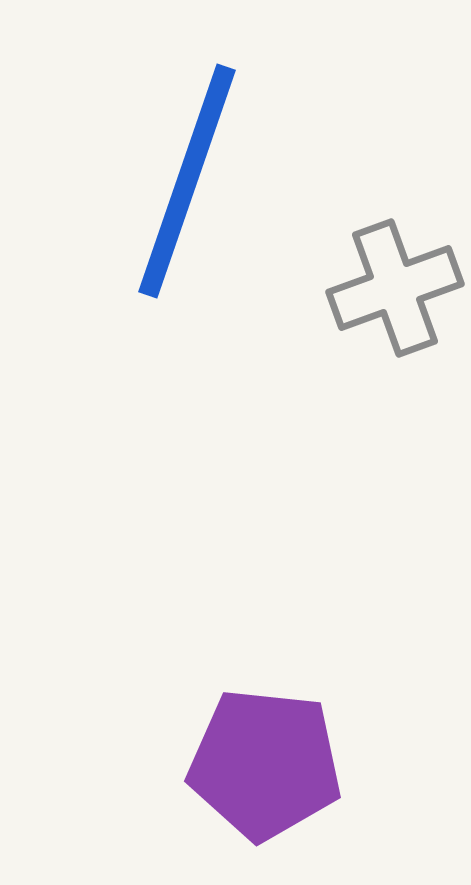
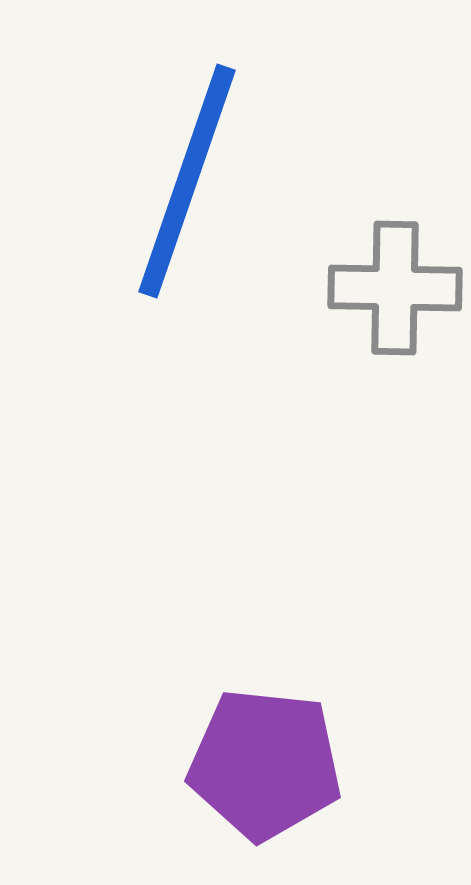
gray cross: rotated 21 degrees clockwise
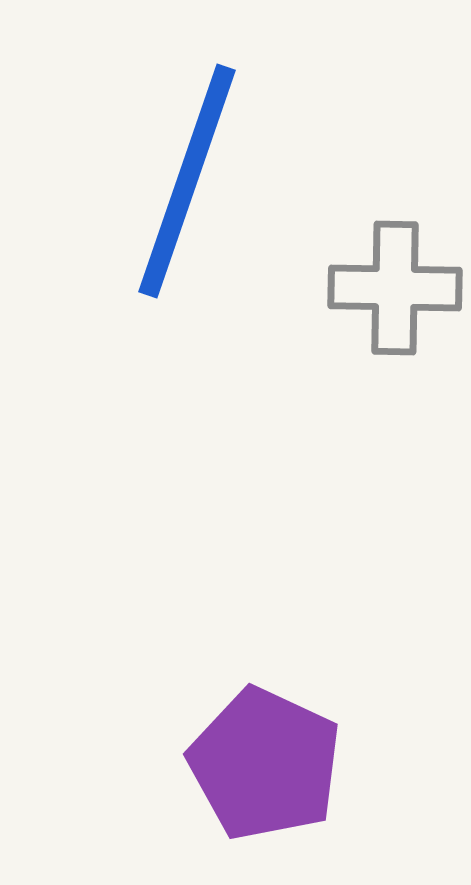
purple pentagon: rotated 19 degrees clockwise
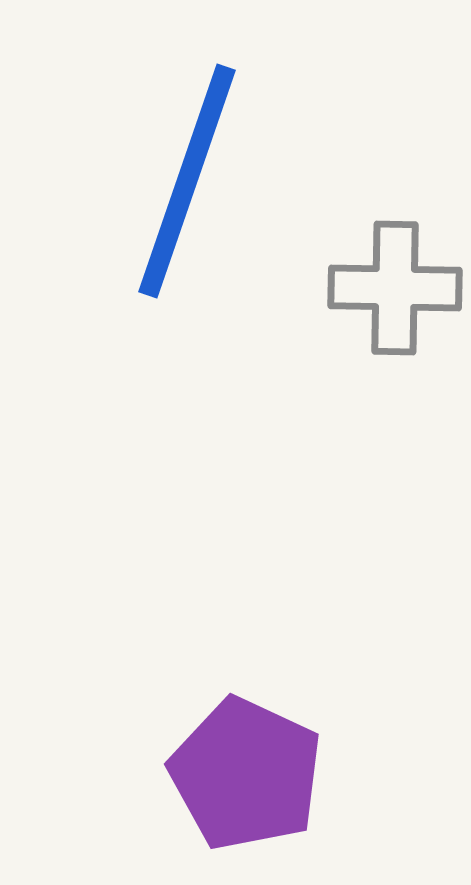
purple pentagon: moved 19 px left, 10 px down
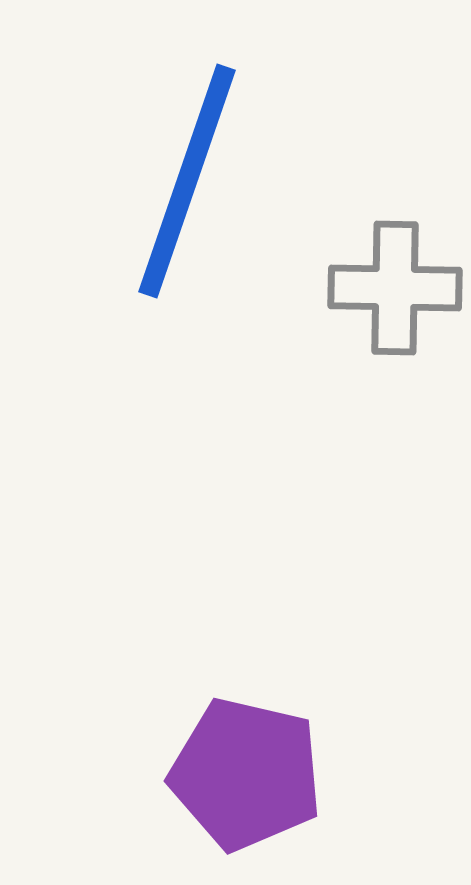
purple pentagon: rotated 12 degrees counterclockwise
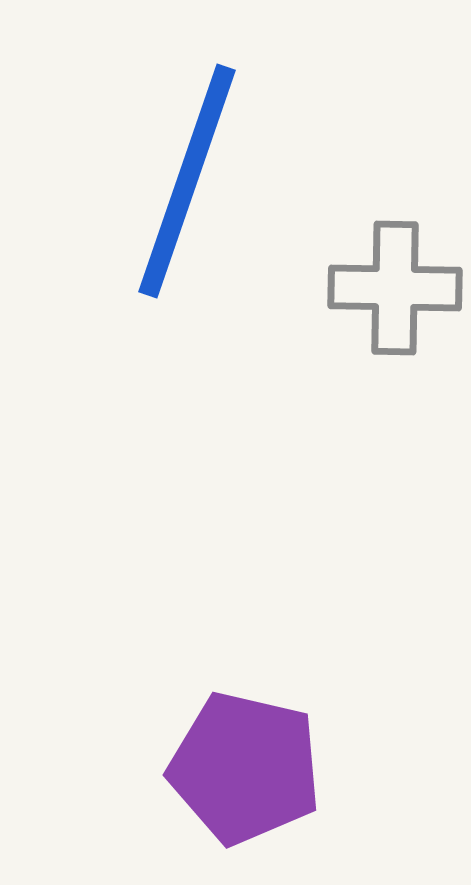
purple pentagon: moved 1 px left, 6 px up
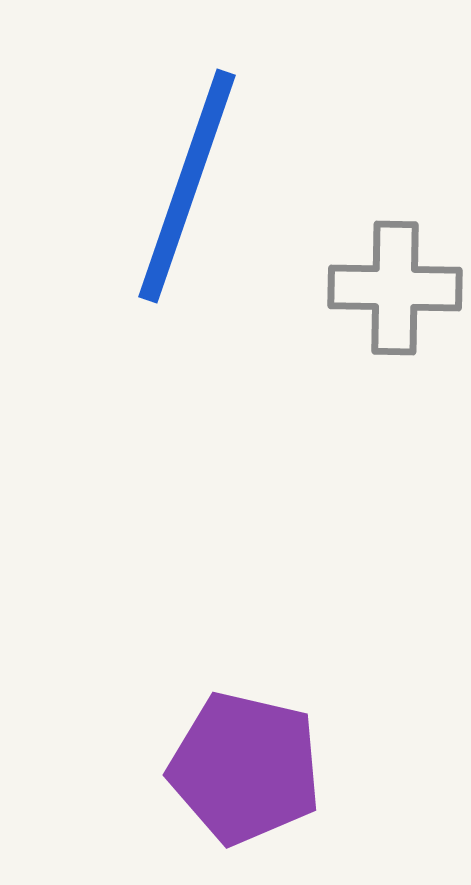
blue line: moved 5 px down
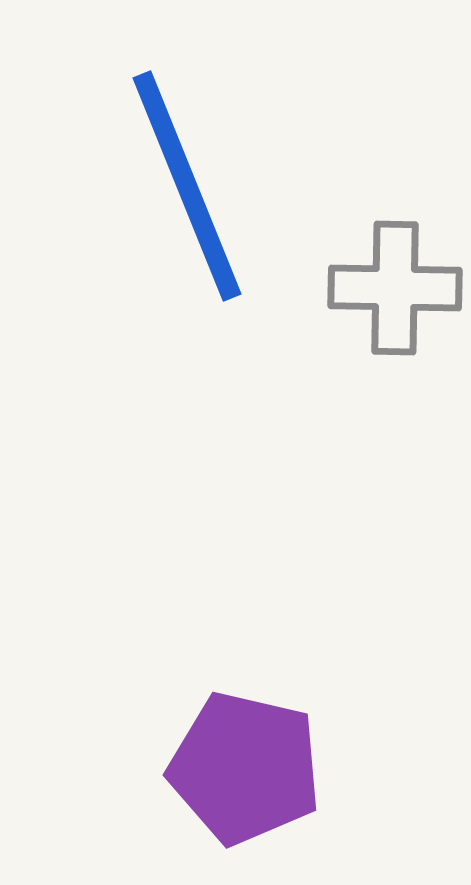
blue line: rotated 41 degrees counterclockwise
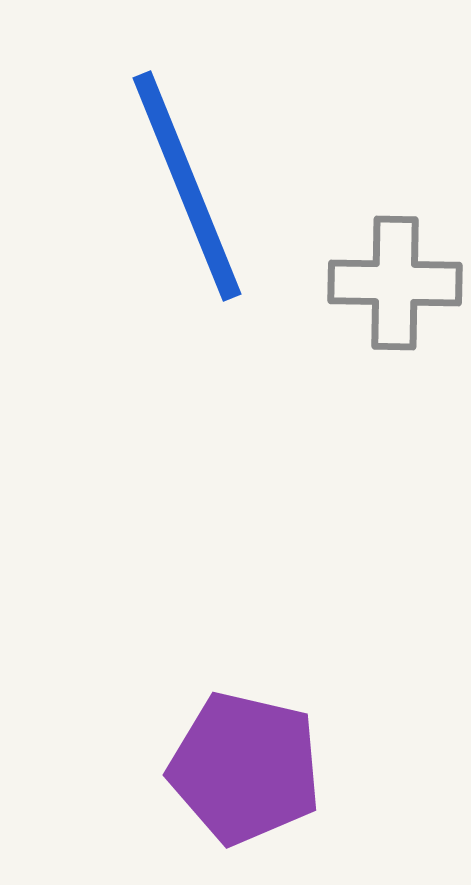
gray cross: moved 5 px up
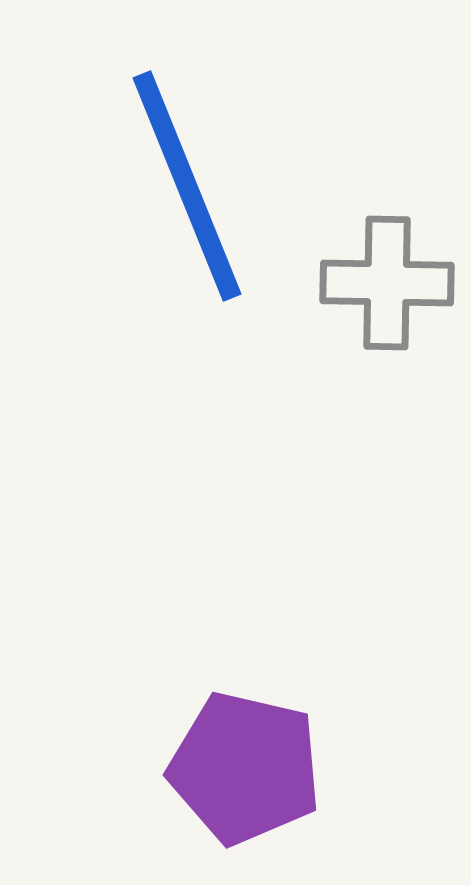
gray cross: moved 8 px left
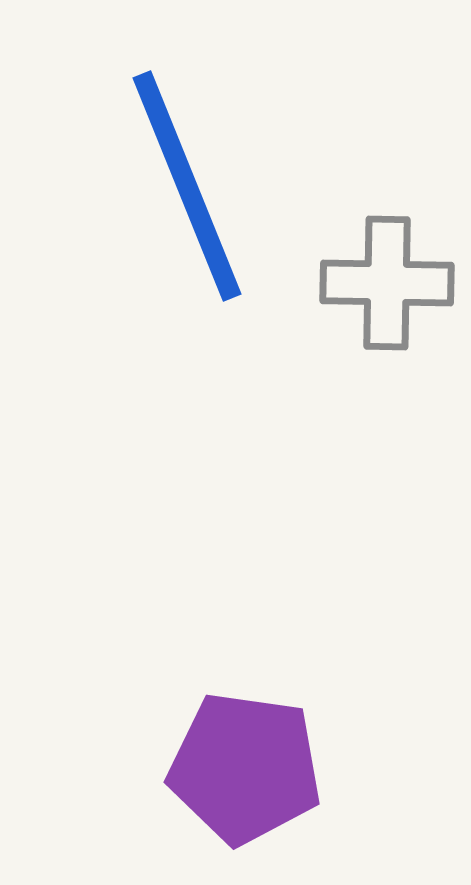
purple pentagon: rotated 5 degrees counterclockwise
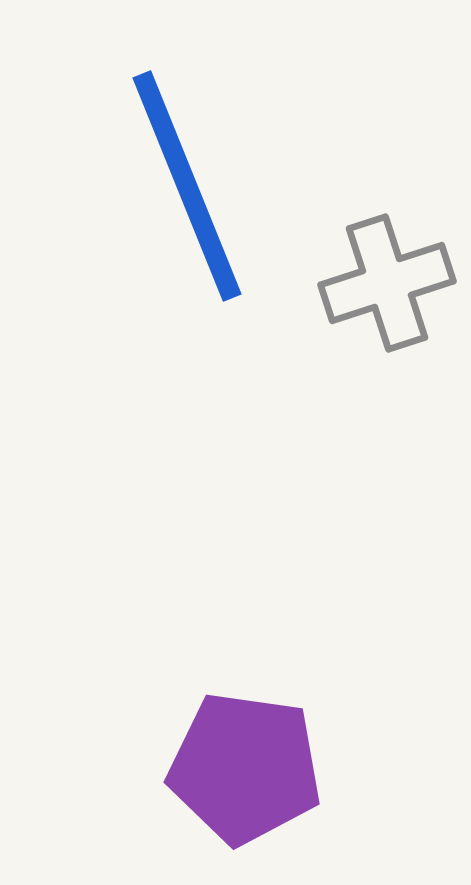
gray cross: rotated 19 degrees counterclockwise
